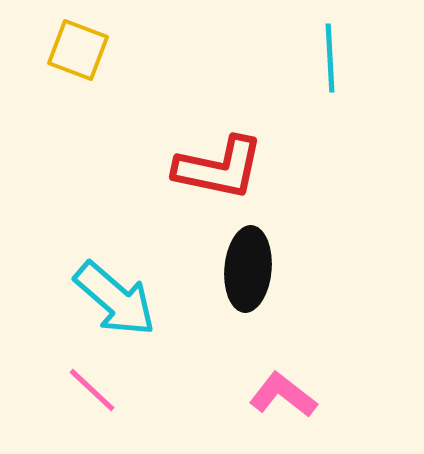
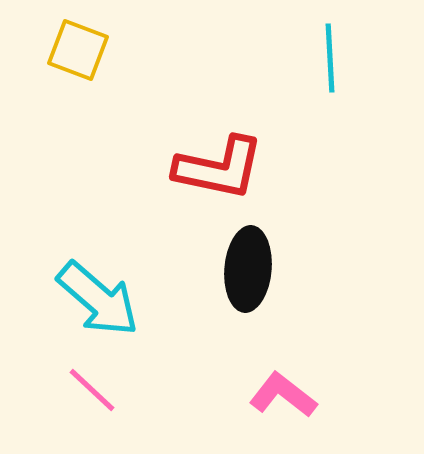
cyan arrow: moved 17 px left
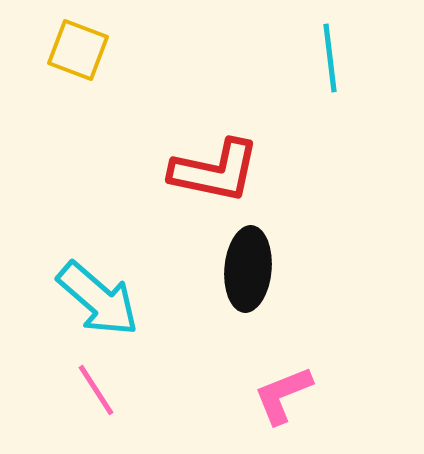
cyan line: rotated 4 degrees counterclockwise
red L-shape: moved 4 px left, 3 px down
pink line: moved 4 px right; rotated 14 degrees clockwise
pink L-shape: rotated 60 degrees counterclockwise
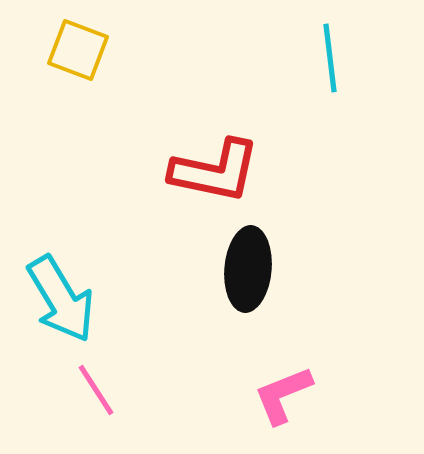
cyan arrow: moved 37 px left; rotated 18 degrees clockwise
